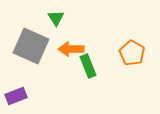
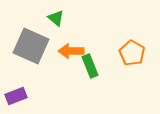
green triangle: rotated 18 degrees counterclockwise
orange arrow: moved 2 px down
green rectangle: moved 2 px right
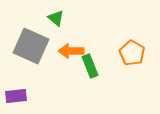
purple rectangle: rotated 15 degrees clockwise
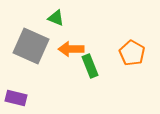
green triangle: rotated 18 degrees counterclockwise
orange arrow: moved 2 px up
purple rectangle: moved 2 px down; rotated 20 degrees clockwise
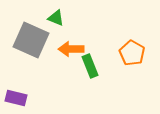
gray square: moved 6 px up
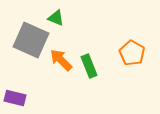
orange arrow: moved 10 px left, 11 px down; rotated 45 degrees clockwise
green rectangle: moved 1 px left
purple rectangle: moved 1 px left
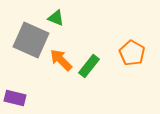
green rectangle: rotated 60 degrees clockwise
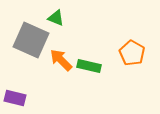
green rectangle: rotated 65 degrees clockwise
